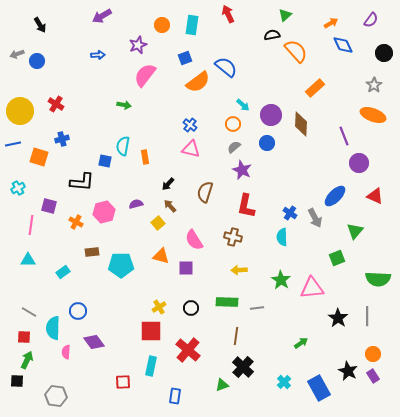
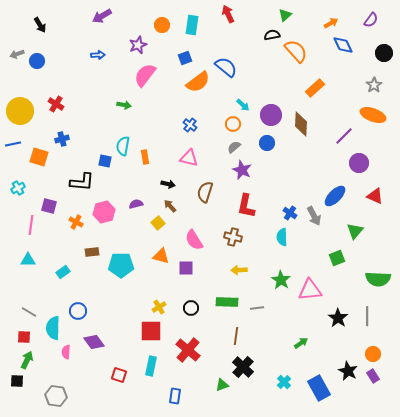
purple line at (344, 136): rotated 66 degrees clockwise
pink triangle at (191, 149): moved 2 px left, 9 px down
black arrow at (168, 184): rotated 120 degrees counterclockwise
gray arrow at (315, 218): moved 1 px left, 2 px up
pink triangle at (312, 288): moved 2 px left, 2 px down
red square at (123, 382): moved 4 px left, 7 px up; rotated 21 degrees clockwise
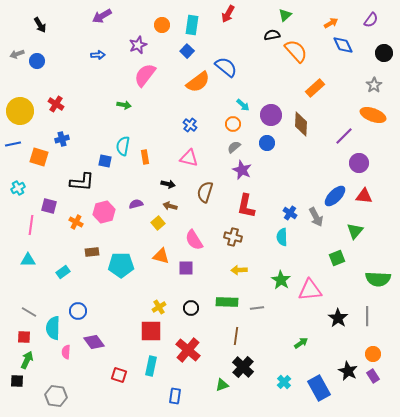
red arrow at (228, 14): rotated 126 degrees counterclockwise
blue square at (185, 58): moved 2 px right, 7 px up; rotated 24 degrees counterclockwise
red triangle at (375, 196): moved 11 px left; rotated 18 degrees counterclockwise
brown arrow at (170, 206): rotated 32 degrees counterclockwise
gray arrow at (314, 216): moved 2 px right, 1 px down
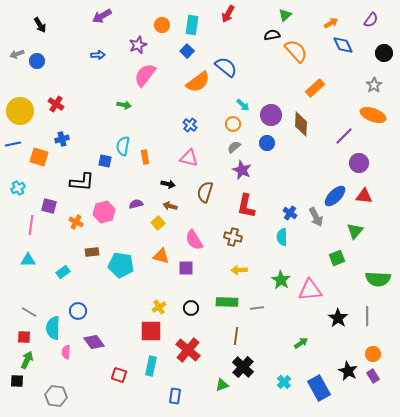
cyan pentagon at (121, 265): rotated 10 degrees clockwise
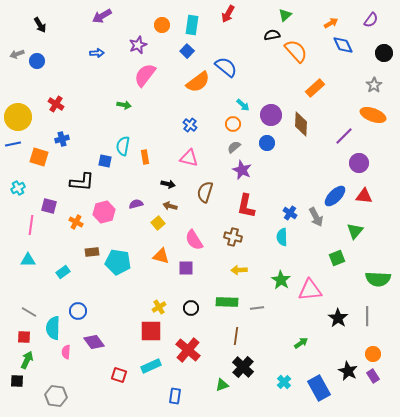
blue arrow at (98, 55): moved 1 px left, 2 px up
yellow circle at (20, 111): moved 2 px left, 6 px down
cyan pentagon at (121, 265): moved 3 px left, 3 px up
cyan rectangle at (151, 366): rotated 54 degrees clockwise
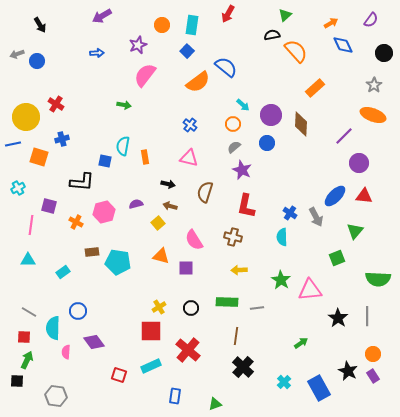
yellow circle at (18, 117): moved 8 px right
green triangle at (222, 385): moved 7 px left, 19 px down
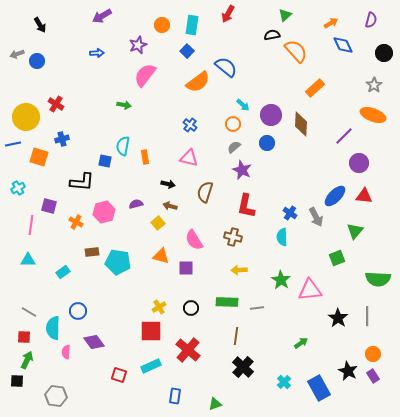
purple semicircle at (371, 20): rotated 21 degrees counterclockwise
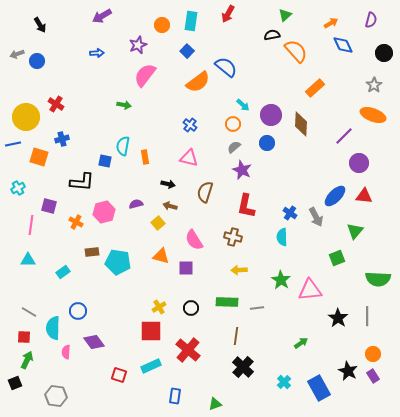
cyan rectangle at (192, 25): moved 1 px left, 4 px up
black square at (17, 381): moved 2 px left, 2 px down; rotated 24 degrees counterclockwise
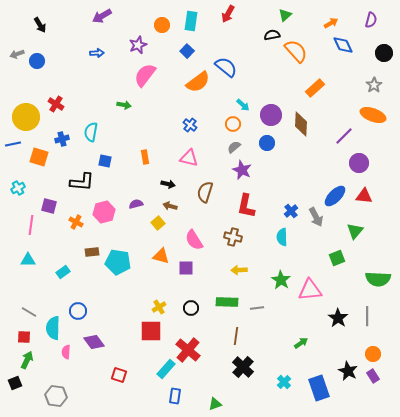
cyan semicircle at (123, 146): moved 32 px left, 14 px up
blue cross at (290, 213): moved 1 px right, 2 px up; rotated 16 degrees clockwise
cyan rectangle at (151, 366): moved 15 px right, 3 px down; rotated 24 degrees counterclockwise
blue rectangle at (319, 388): rotated 10 degrees clockwise
